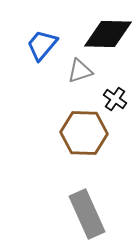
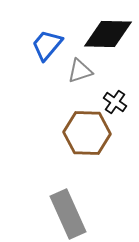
blue trapezoid: moved 5 px right
black cross: moved 3 px down
brown hexagon: moved 3 px right
gray rectangle: moved 19 px left
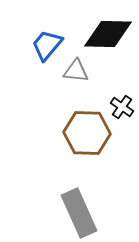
gray triangle: moved 4 px left; rotated 24 degrees clockwise
black cross: moved 7 px right, 5 px down
gray rectangle: moved 11 px right, 1 px up
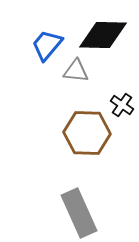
black diamond: moved 5 px left, 1 px down
black cross: moved 2 px up
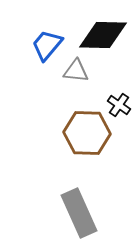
black cross: moved 3 px left
